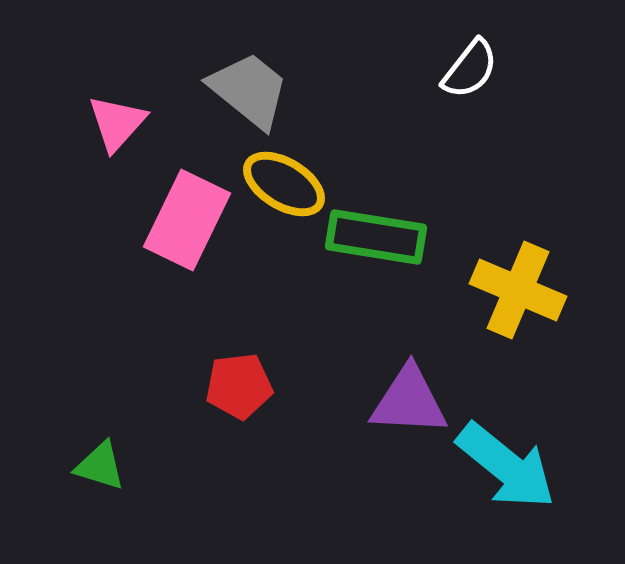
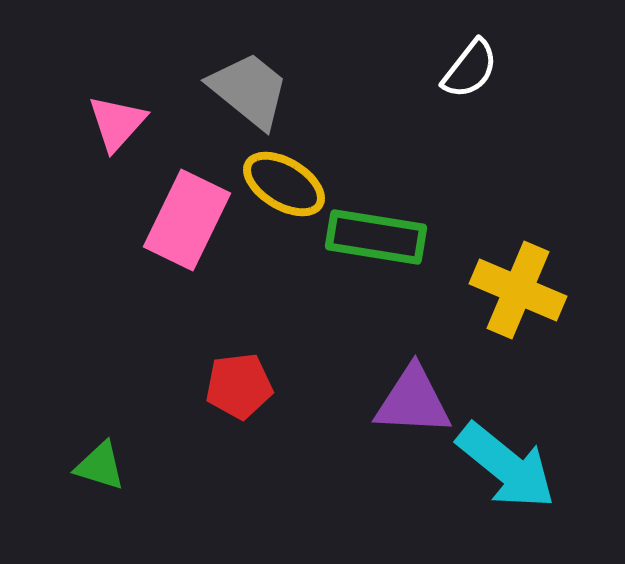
purple triangle: moved 4 px right
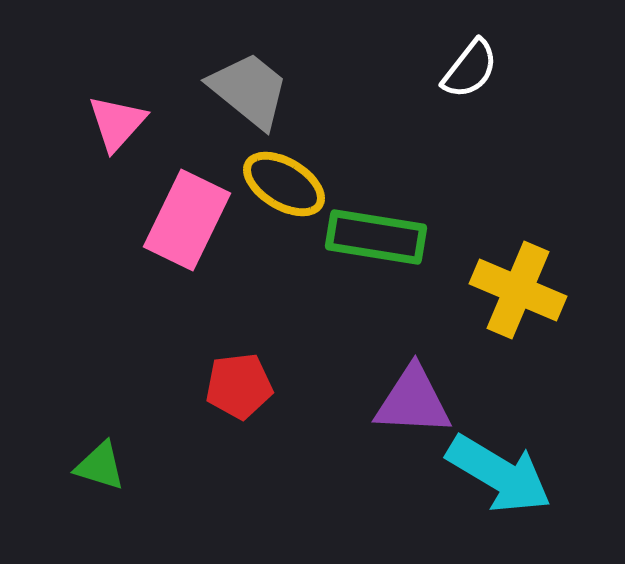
cyan arrow: moved 7 px left, 8 px down; rotated 8 degrees counterclockwise
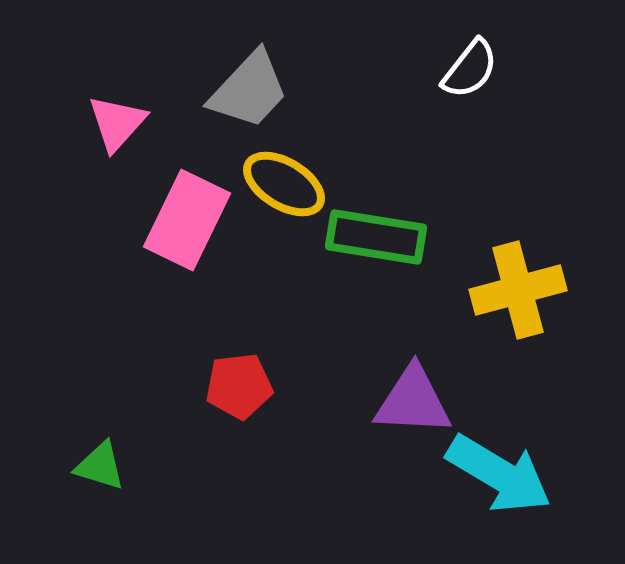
gray trapezoid: rotated 94 degrees clockwise
yellow cross: rotated 38 degrees counterclockwise
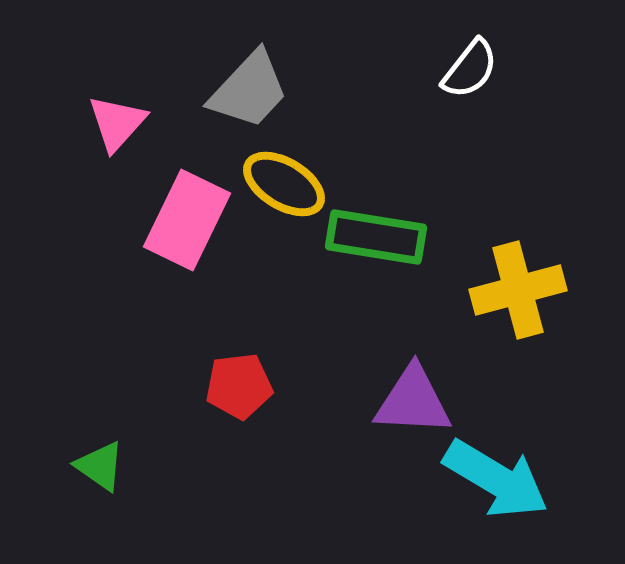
green triangle: rotated 18 degrees clockwise
cyan arrow: moved 3 px left, 5 px down
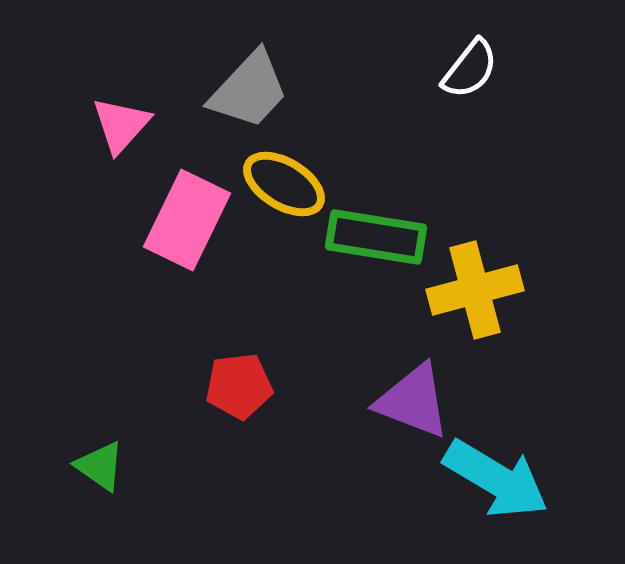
pink triangle: moved 4 px right, 2 px down
yellow cross: moved 43 px left
purple triangle: rotated 18 degrees clockwise
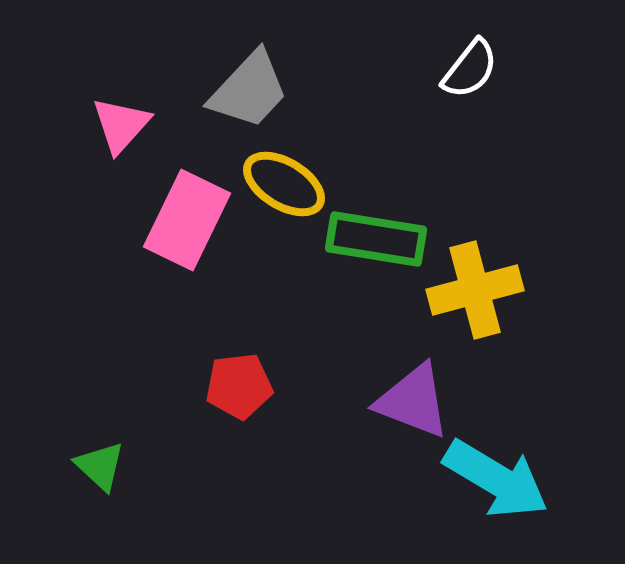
green rectangle: moved 2 px down
green triangle: rotated 8 degrees clockwise
